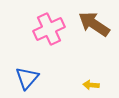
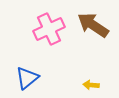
brown arrow: moved 1 px left, 1 px down
blue triangle: rotated 10 degrees clockwise
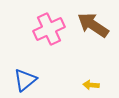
blue triangle: moved 2 px left, 2 px down
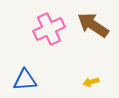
blue triangle: rotated 35 degrees clockwise
yellow arrow: moved 3 px up; rotated 21 degrees counterclockwise
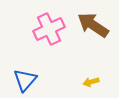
blue triangle: rotated 45 degrees counterclockwise
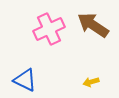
blue triangle: rotated 45 degrees counterclockwise
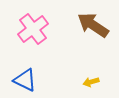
pink cross: moved 16 px left; rotated 12 degrees counterclockwise
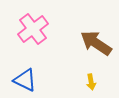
brown arrow: moved 3 px right, 18 px down
yellow arrow: rotated 84 degrees counterclockwise
